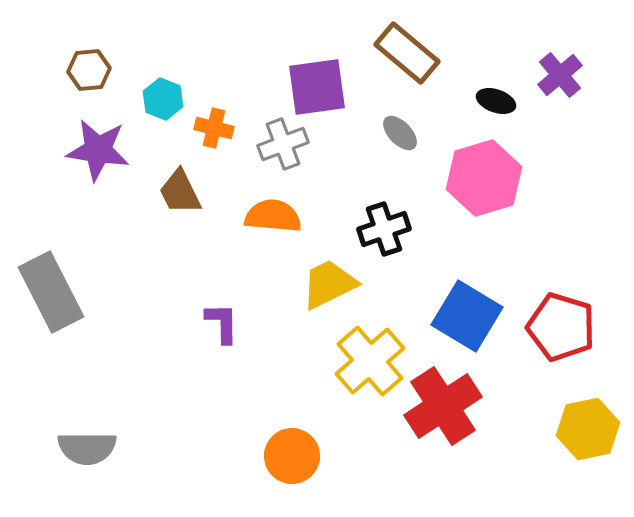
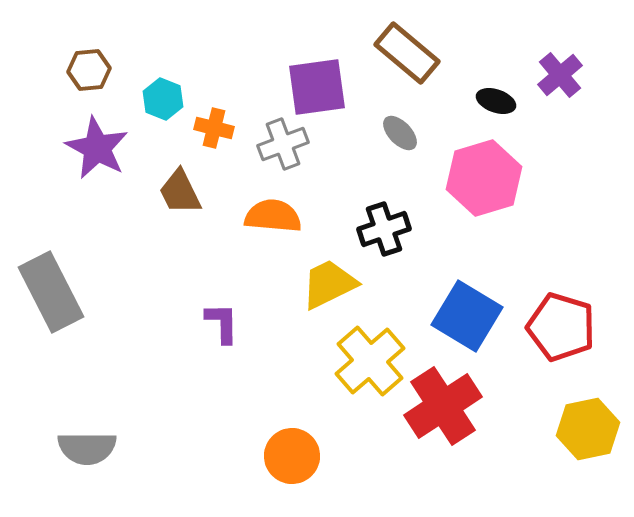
purple star: moved 1 px left, 2 px up; rotated 20 degrees clockwise
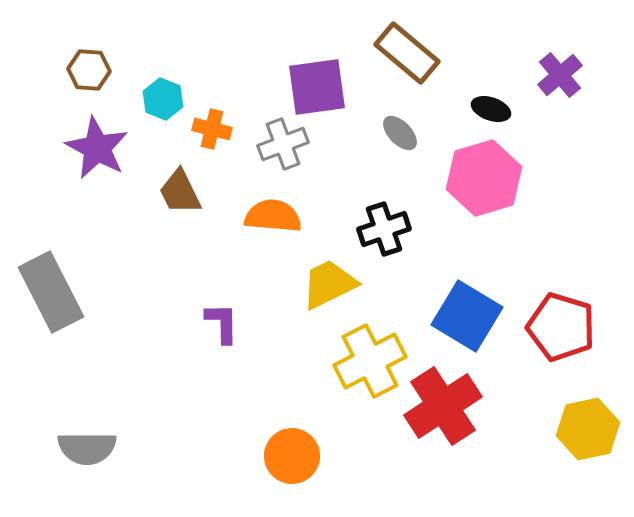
brown hexagon: rotated 9 degrees clockwise
black ellipse: moved 5 px left, 8 px down
orange cross: moved 2 px left, 1 px down
yellow cross: rotated 14 degrees clockwise
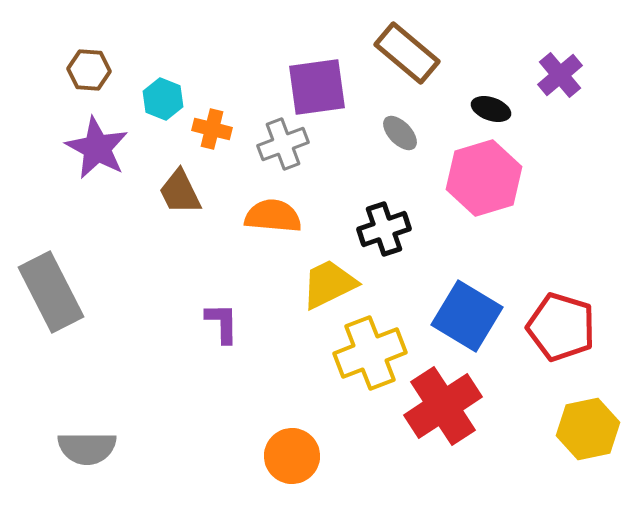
yellow cross: moved 8 px up; rotated 6 degrees clockwise
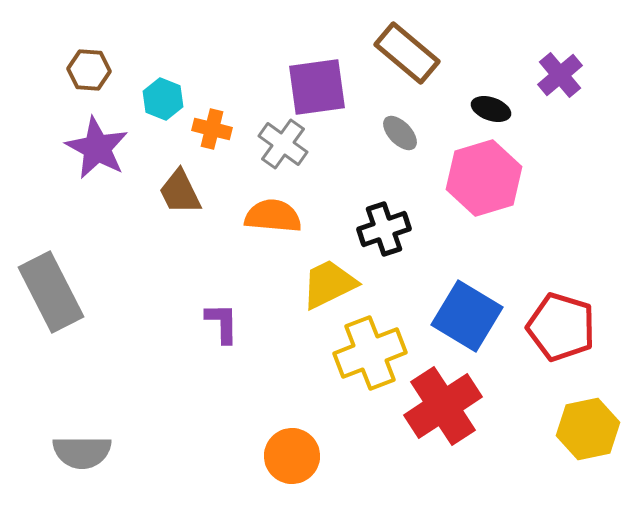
gray cross: rotated 33 degrees counterclockwise
gray semicircle: moved 5 px left, 4 px down
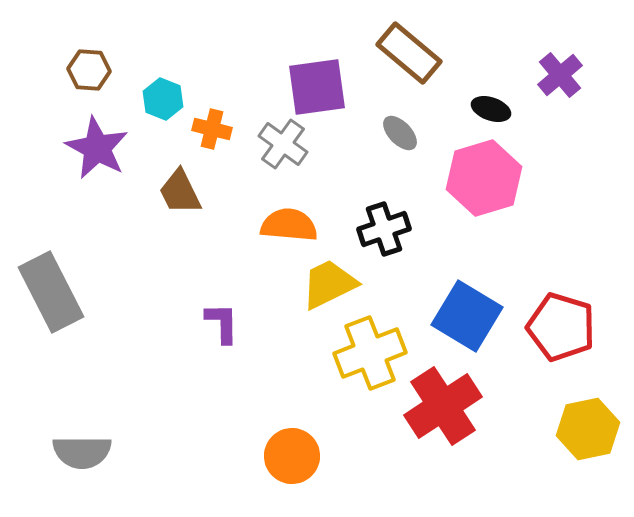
brown rectangle: moved 2 px right
orange semicircle: moved 16 px right, 9 px down
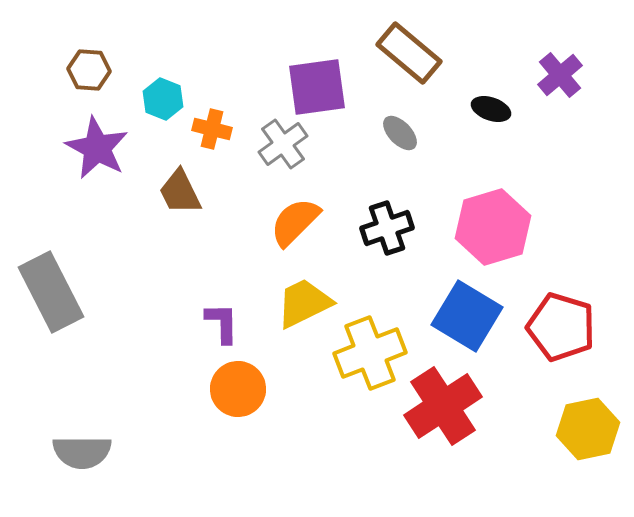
gray cross: rotated 18 degrees clockwise
pink hexagon: moved 9 px right, 49 px down
orange semicircle: moved 6 px right, 3 px up; rotated 50 degrees counterclockwise
black cross: moved 3 px right, 1 px up
yellow trapezoid: moved 25 px left, 19 px down
orange circle: moved 54 px left, 67 px up
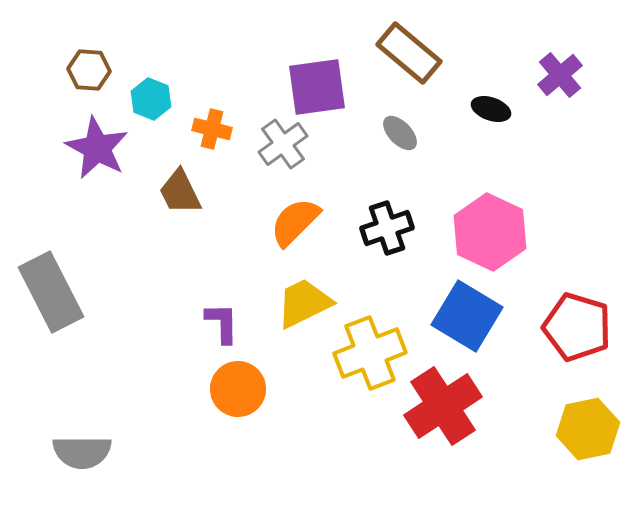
cyan hexagon: moved 12 px left
pink hexagon: moved 3 px left, 5 px down; rotated 18 degrees counterclockwise
red pentagon: moved 16 px right
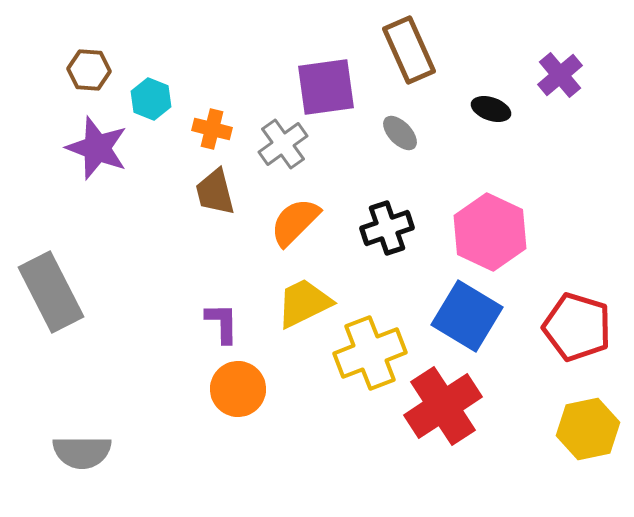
brown rectangle: moved 3 px up; rotated 26 degrees clockwise
purple square: moved 9 px right
purple star: rotated 8 degrees counterclockwise
brown trapezoid: moved 35 px right; rotated 12 degrees clockwise
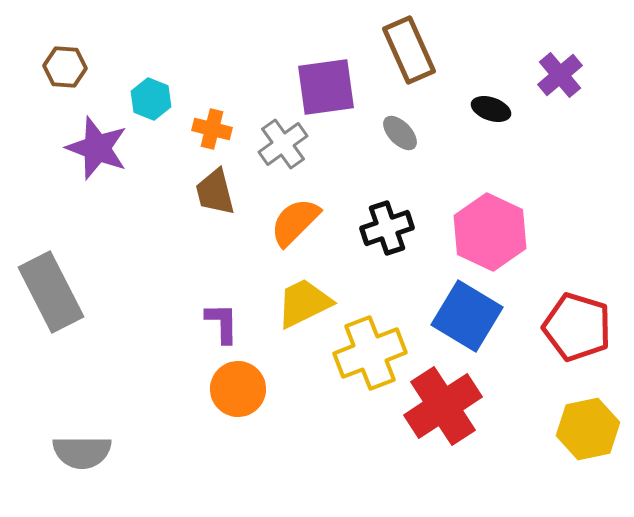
brown hexagon: moved 24 px left, 3 px up
